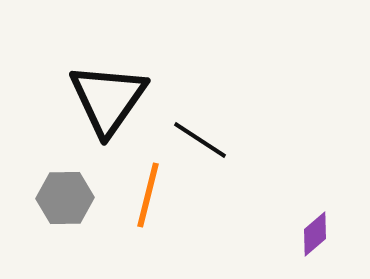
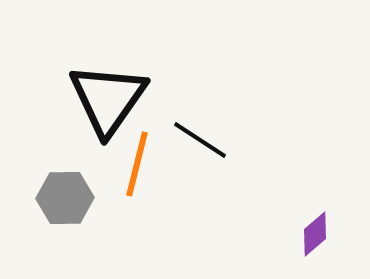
orange line: moved 11 px left, 31 px up
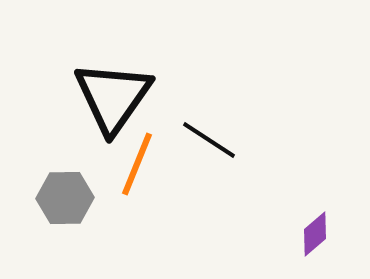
black triangle: moved 5 px right, 2 px up
black line: moved 9 px right
orange line: rotated 8 degrees clockwise
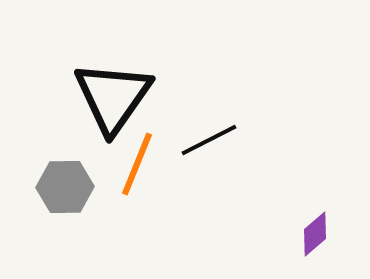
black line: rotated 60 degrees counterclockwise
gray hexagon: moved 11 px up
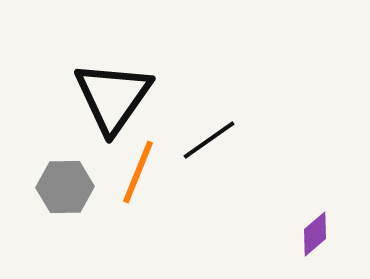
black line: rotated 8 degrees counterclockwise
orange line: moved 1 px right, 8 px down
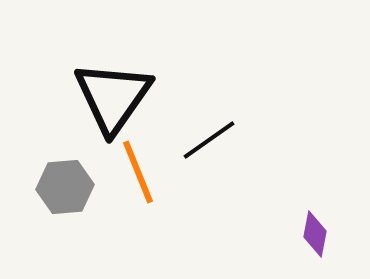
orange line: rotated 44 degrees counterclockwise
gray hexagon: rotated 4 degrees counterclockwise
purple diamond: rotated 39 degrees counterclockwise
